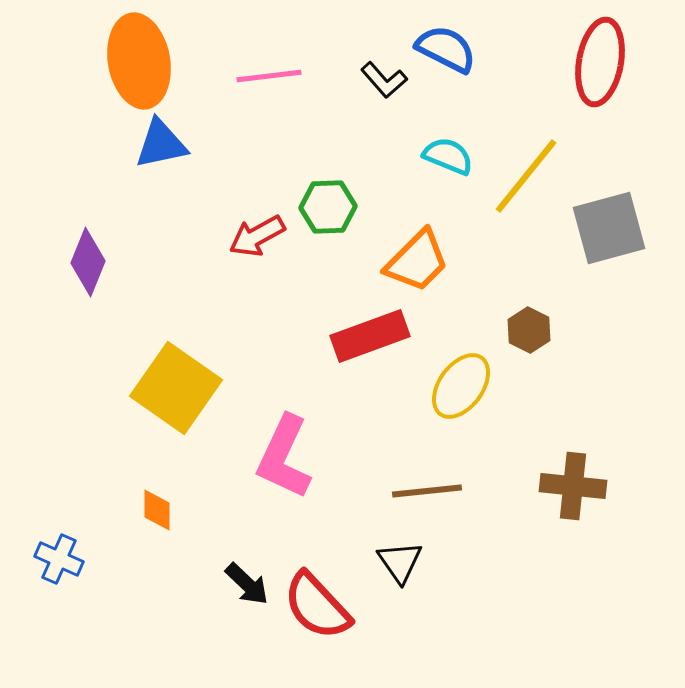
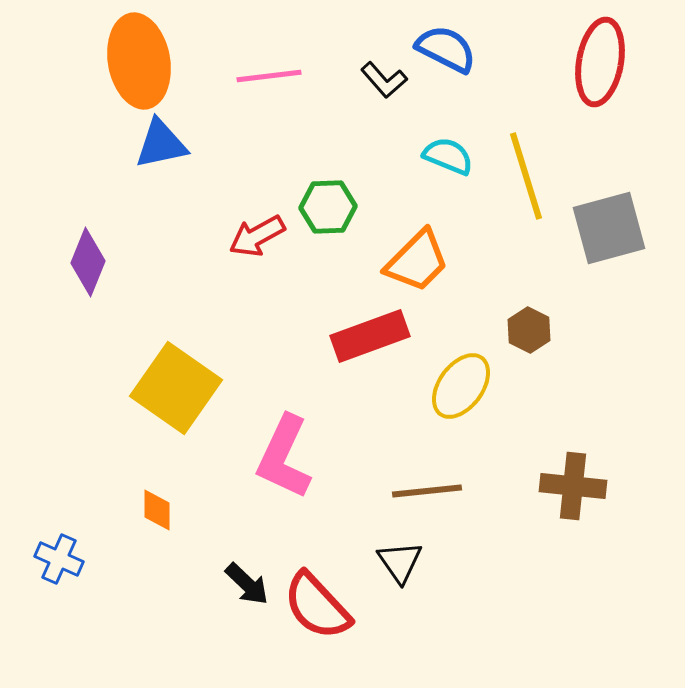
yellow line: rotated 56 degrees counterclockwise
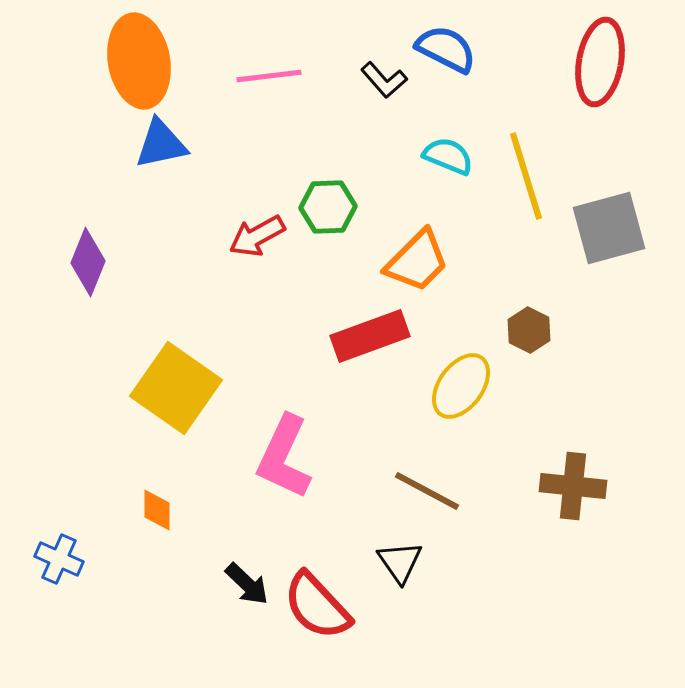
brown line: rotated 34 degrees clockwise
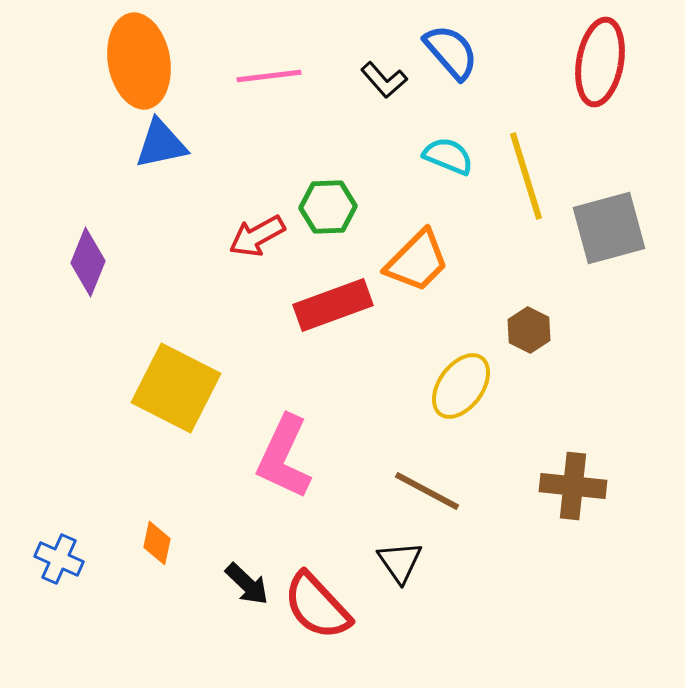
blue semicircle: moved 5 px right, 3 px down; rotated 22 degrees clockwise
red rectangle: moved 37 px left, 31 px up
yellow square: rotated 8 degrees counterclockwise
orange diamond: moved 33 px down; rotated 12 degrees clockwise
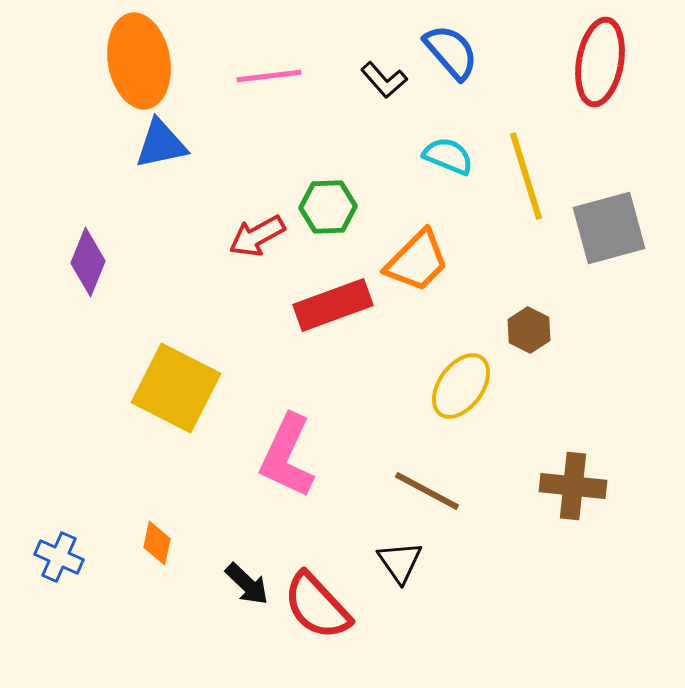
pink L-shape: moved 3 px right, 1 px up
blue cross: moved 2 px up
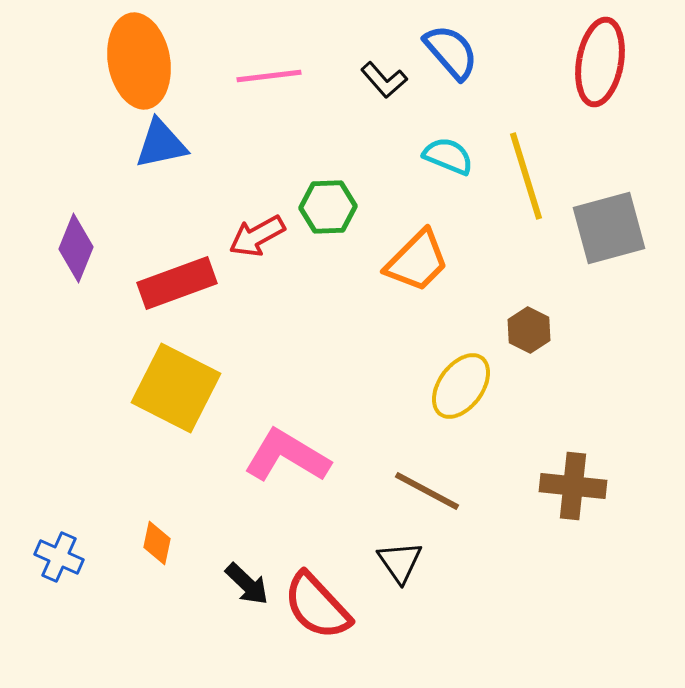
purple diamond: moved 12 px left, 14 px up
red rectangle: moved 156 px left, 22 px up
pink L-shape: rotated 96 degrees clockwise
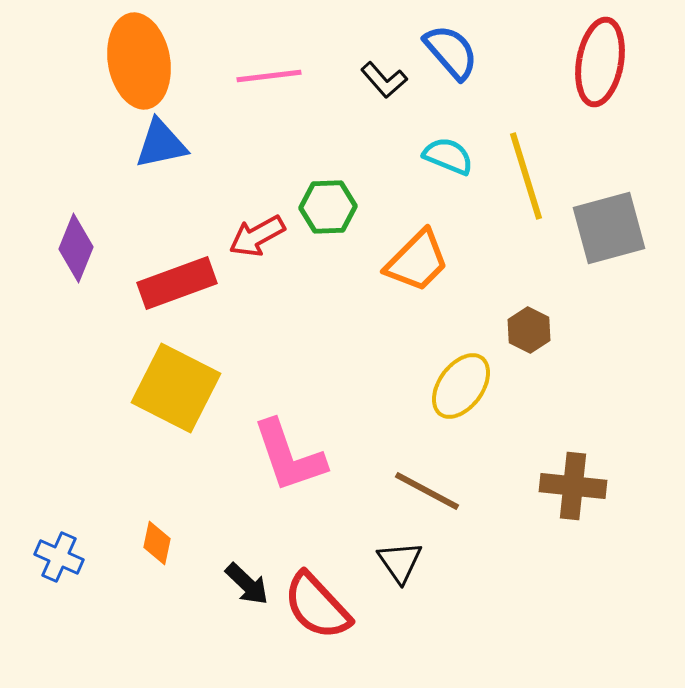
pink L-shape: moved 2 px right; rotated 140 degrees counterclockwise
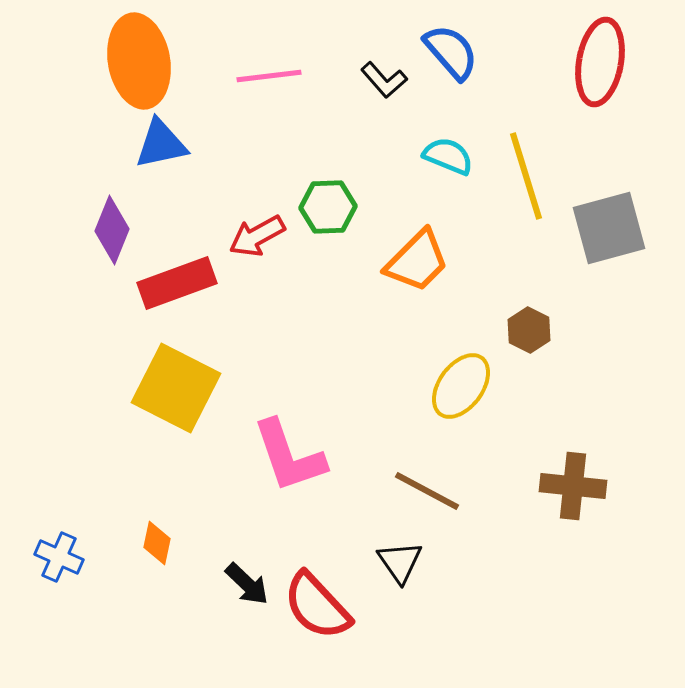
purple diamond: moved 36 px right, 18 px up
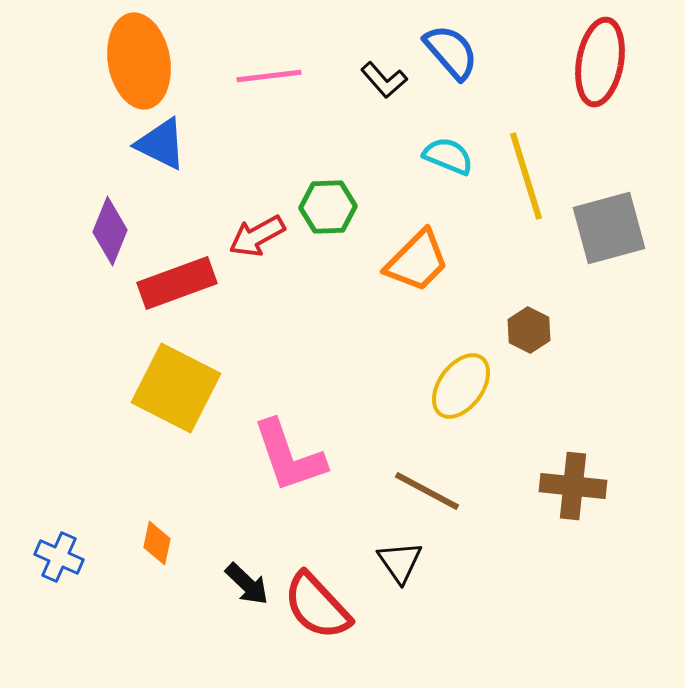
blue triangle: rotated 38 degrees clockwise
purple diamond: moved 2 px left, 1 px down
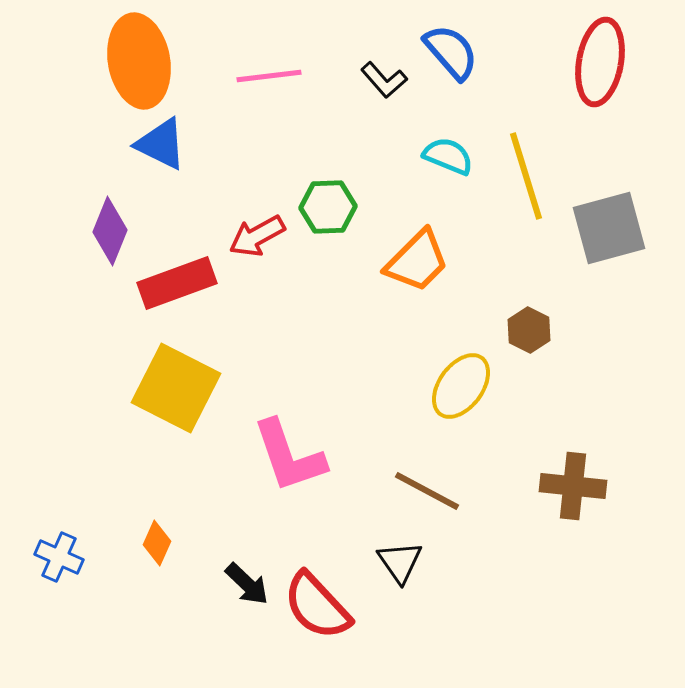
orange diamond: rotated 12 degrees clockwise
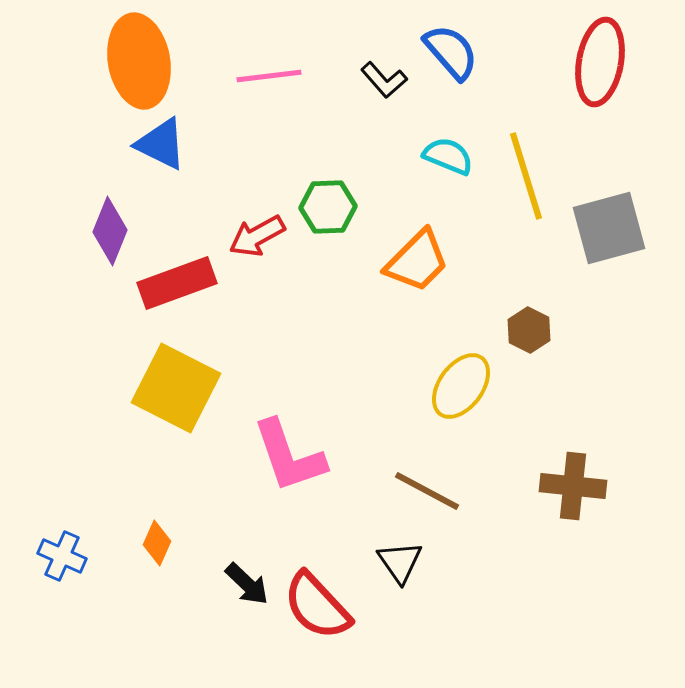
blue cross: moved 3 px right, 1 px up
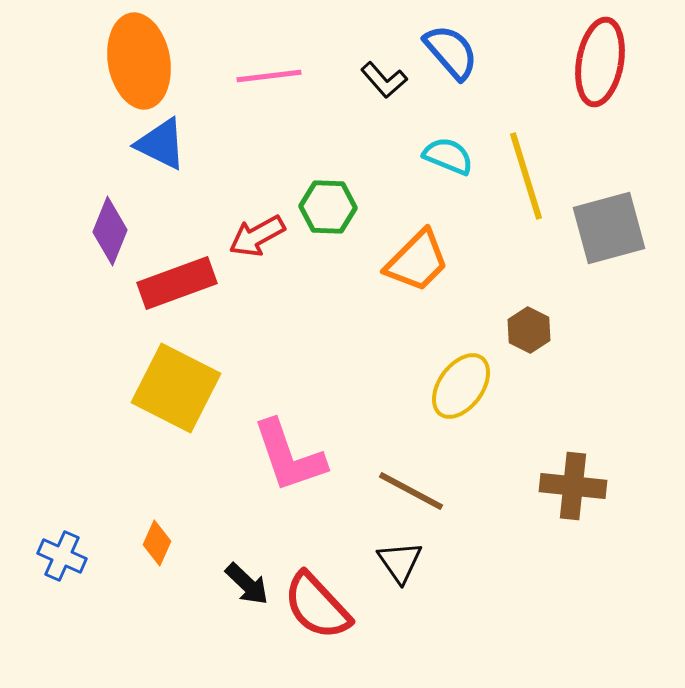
green hexagon: rotated 4 degrees clockwise
brown line: moved 16 px left
